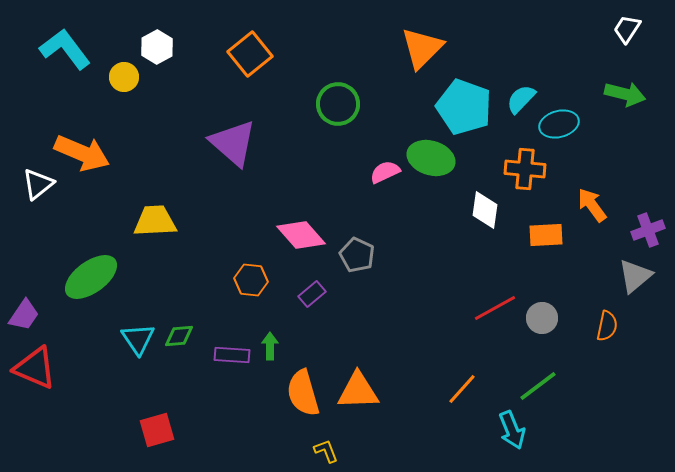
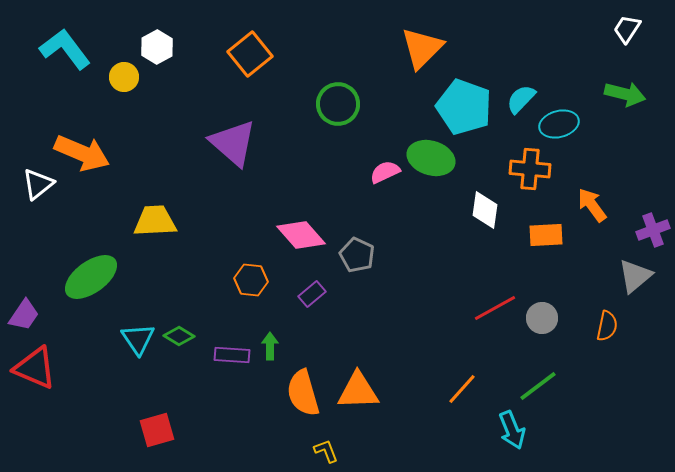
orange cross at (525, 169): moved 5 px right
purple cross at (648, 230): moved 5 px right
green diamond at (179, 336): rotated 36 degrees clockwise
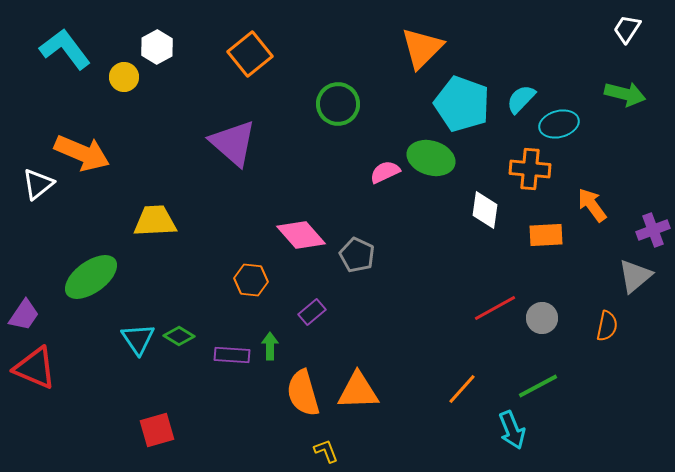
cyan pentagon at (464, 107): moved 2 px left, 3 px up
purple rectangle at (312, 294): moved 18 px down
green line at (538, 386): rotated 9 degrees clockwise
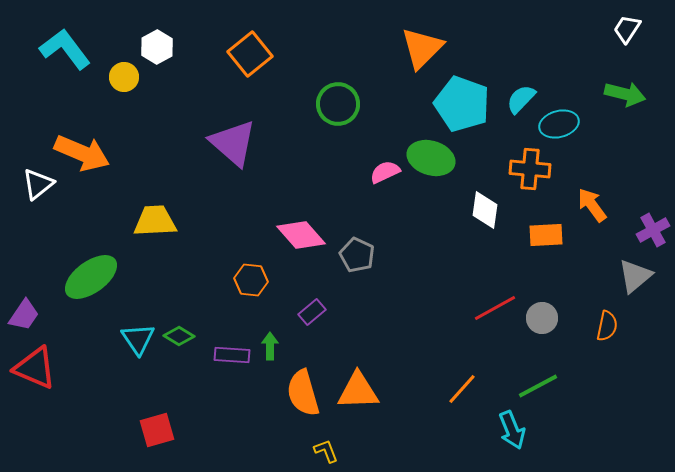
purple cross at (653, 230): rotated 8 degrees counterclockwise
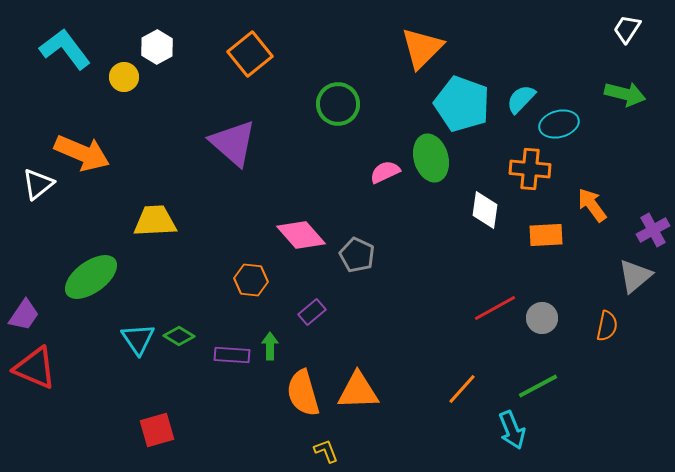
green ellipse at (431, 158): rotated 57 degrees clockwise
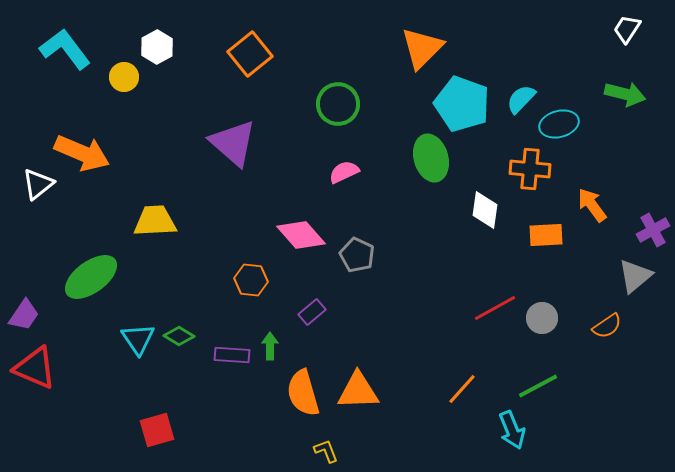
pink semicircle at (385, 172): moved 41 px left
orange semicircle at (607, 326): rotated 44 degrees clockwise
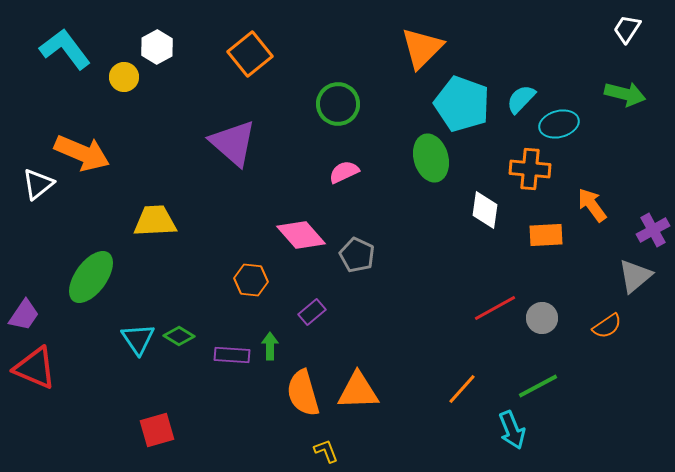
green ellipse at (91, 277): rotated 18 degrees counterclockwise
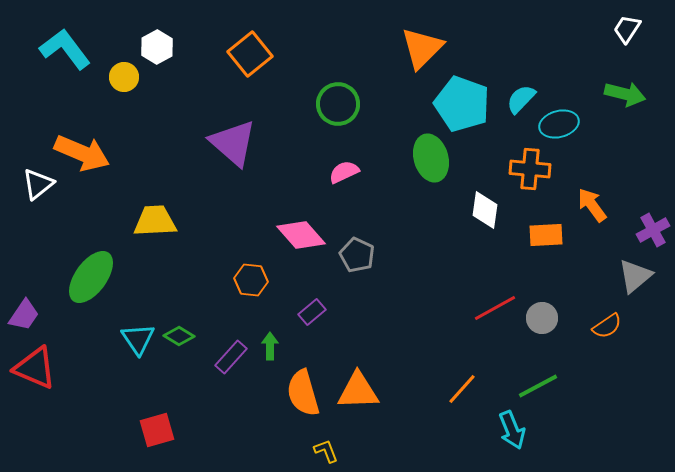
purple rectangle at (232, 355): moved 1 px left, 2 px down; rotated 52 degrees counterclockwise
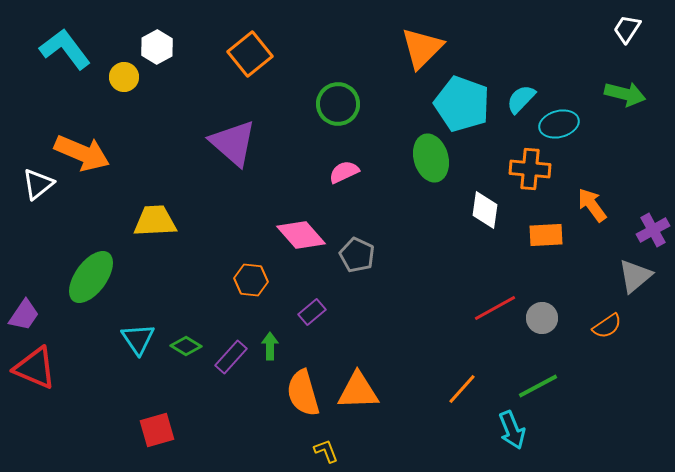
green diamond at (179, 336): moved 7 px right, 10 px down
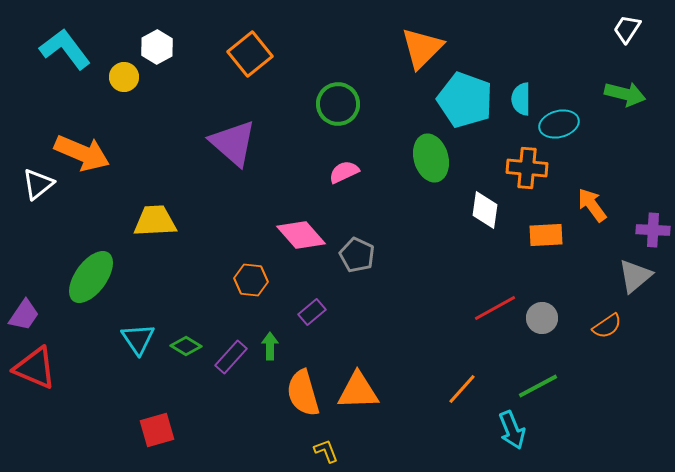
cyan semicircle at (521, 99): rotated 44 degrees counterclockwise
cyan pentagon at (462, 104): moved 3 px right, 4 px up
orange cross at (530, 169): moved 3 px left, 1 px up
purple cross at (653, 230): rotated 32 degrees clockwise
